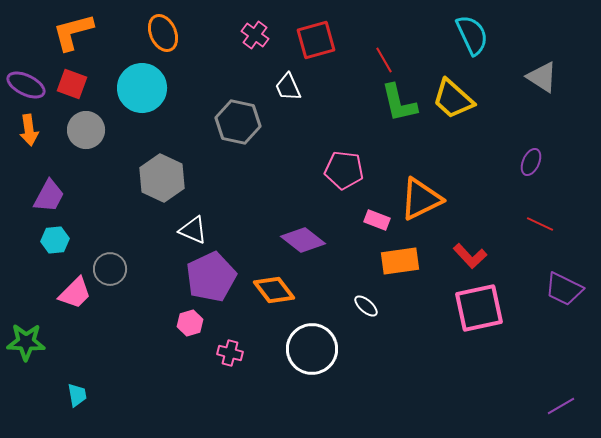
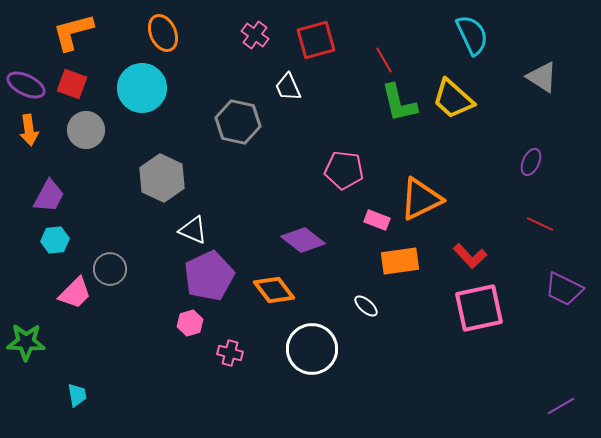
purple pentagon at (211, 277): moved 2 px left, 1 px up
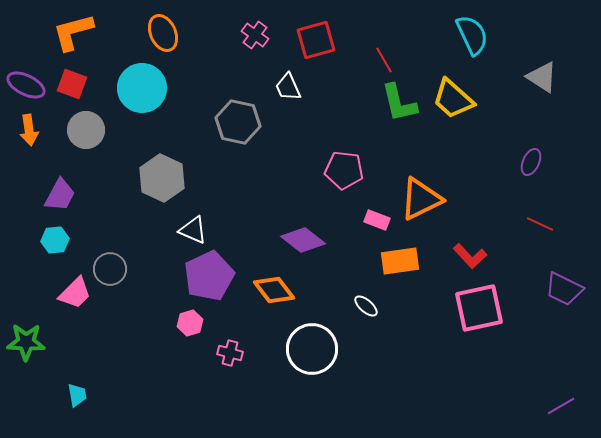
purple trapezoid at (49, 196): moved 11 px right, 1 px up
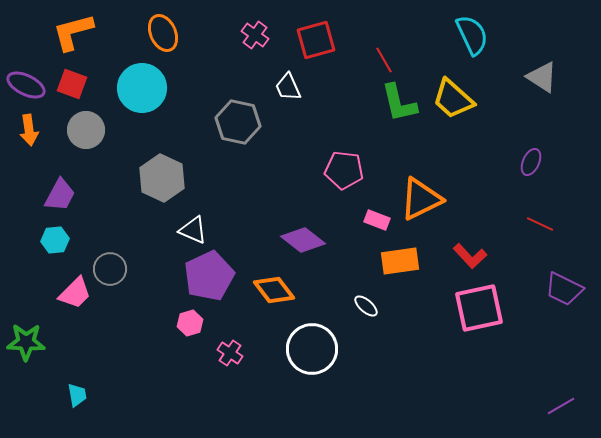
pink cross at (230, 353): rotated 20 degrees clockwise
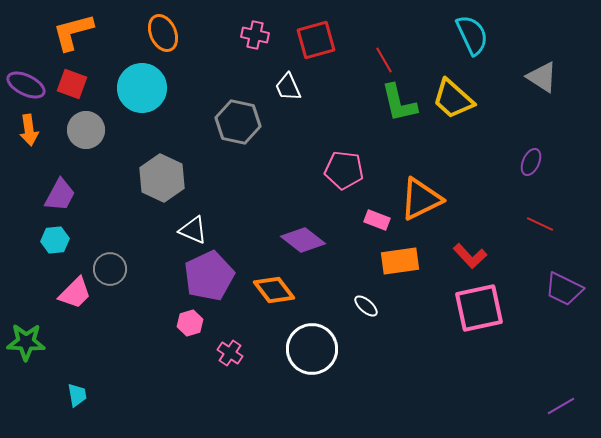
pink cross at (255, 35): rotated 24 degrees counterclockwise
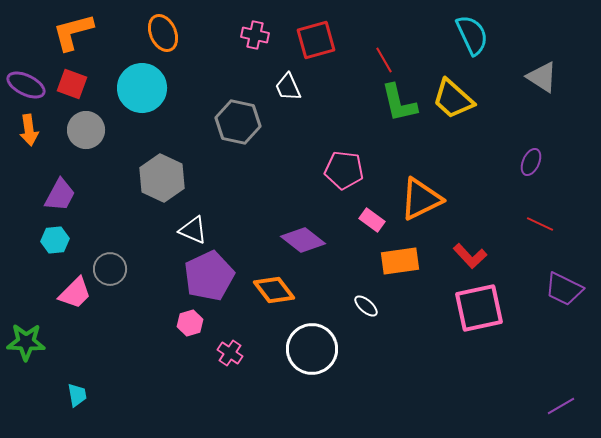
pink rectangle at (377, 220): moved 5 px left; rotated 15 degrees clockwise
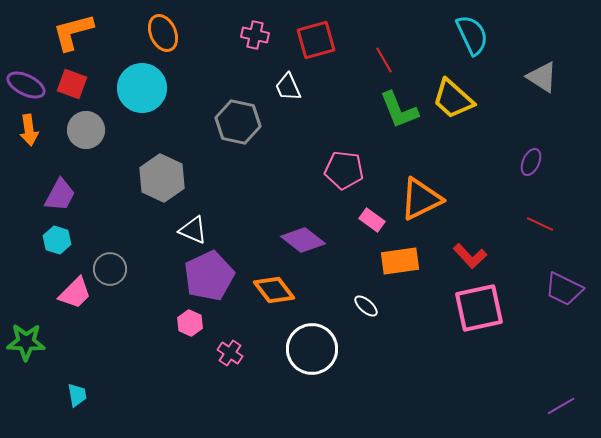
green L-shape at (399, 103): moved 7 px down; rotated 9 degrees counterclockwise
cyan hexagon at (55, 240): moved 2 px right; rotated 24 degrees clockwise
pink hexagon at (190, 323): rotated 20 degrees counterclockwise
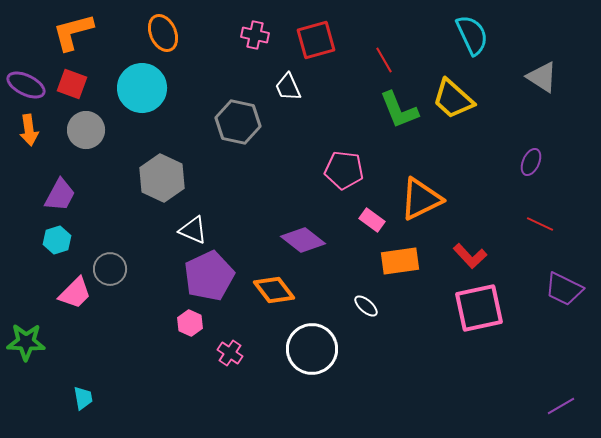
cyan hexagon at (57, 240): rotated 24 degrees clockwise
cyan trapezoid at (77, 395): moved 6 px right, 3 px down
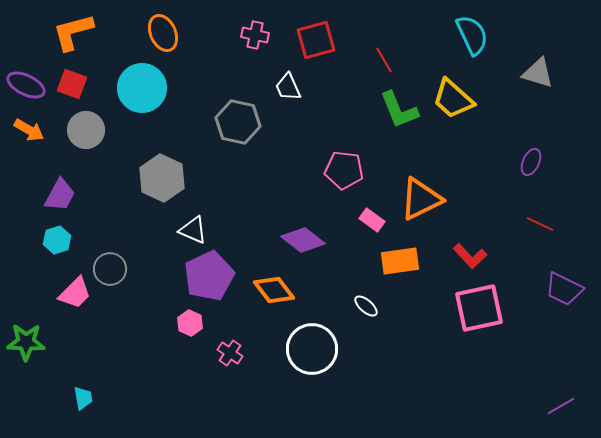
gray triangle at (542, 77): moved 4 px left, 4 px up; rotated 16 degrees counterclockwise
orange arrow at (29, 130): rotated 52 degrees counterclockwise
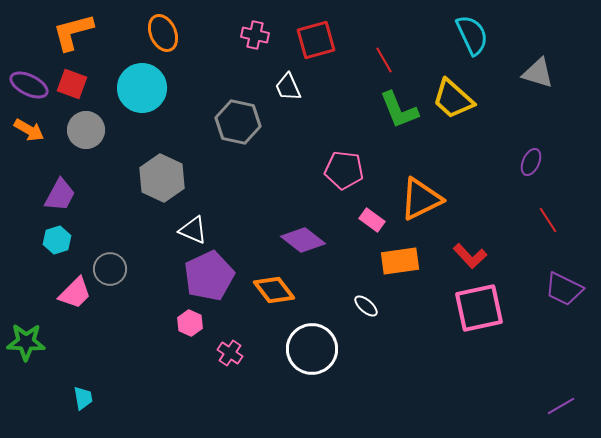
purple ellipse at (26, 85): moved 3 px right
red line at (540, 224): moved 8 px right, 4 px up; rotated 32 degrees clockwise
